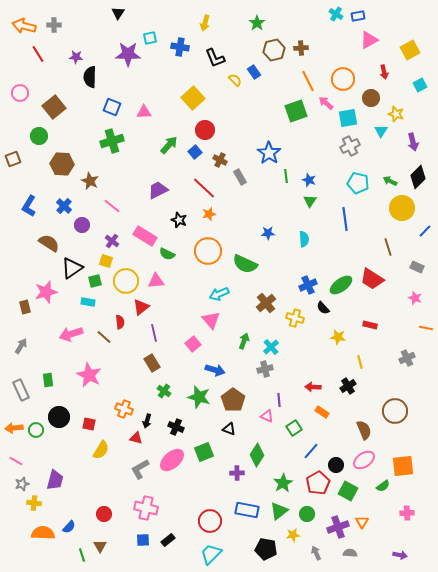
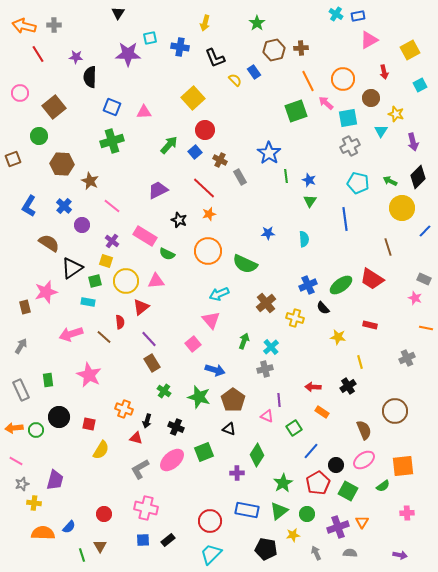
gray rectangle at (417, 267): moved 7 px right, 12 px down
purple line at (154, 333): moved 5 px left, 6 px down; rotated 30 degrees counterclockwise
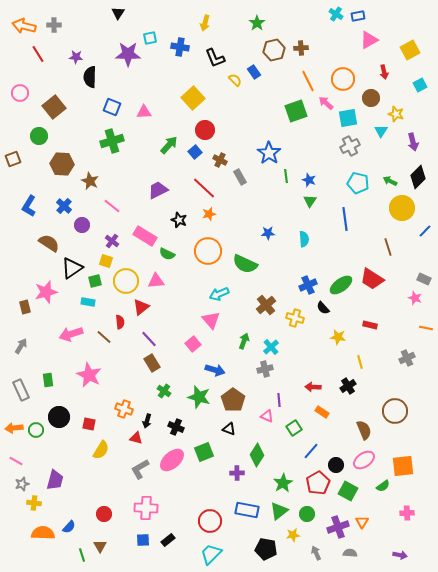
brown cross at (266, 303): moved 2 px down
pink cross at (146, 508): rotated 10 degrees counterclockwise
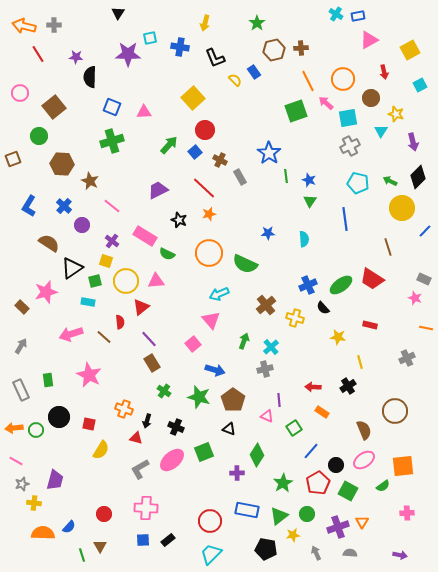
orange circle at (208, 251): moved 1 px right, 2 px down
brown rectangle at (25, 307): moved 3 px left; rotated 32 degrees counterclockwise
green triangle at (279, 511): moved 5 px down
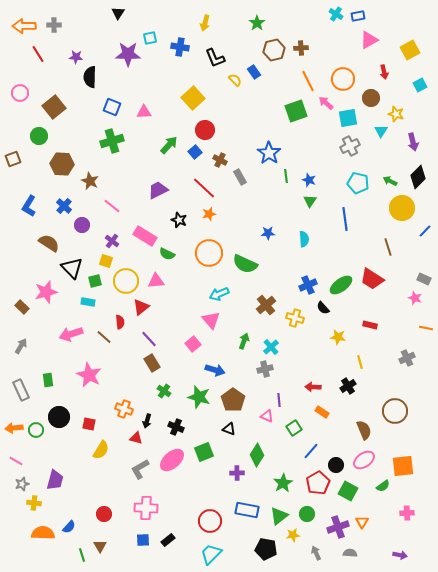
orange arrow at (24, 26): rotated 15 degrees counterclockwise
black triangle at (72, 268): rotated 40 degrees counterclockwise
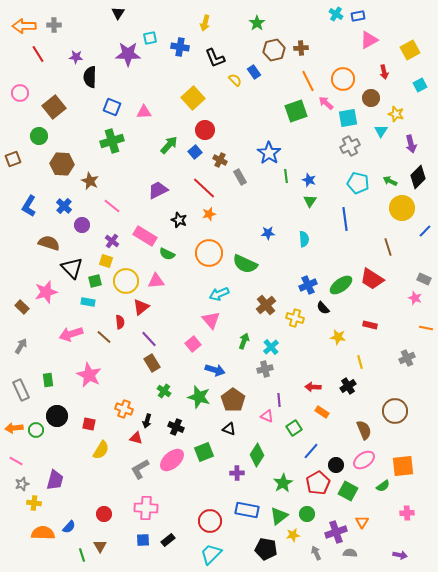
purple arrow at (413, 142): moved 2 px left, 2 px down
brown semicircle at (49, 243): rotated 15 degrees counterclockwise
black circle at (59, 417): moved 2 px left, 1 px up
purple cross at (338, 527): moved 2 px left, 5 px down
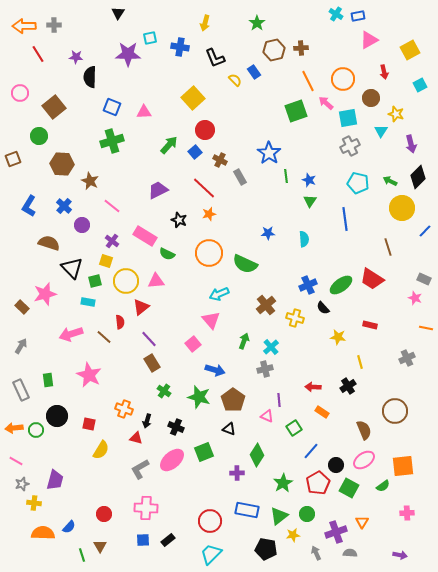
pink star at (46, 292): moved 1 px left, 2 px down
green square at (348, 491): moved 1 px right, 3 px up
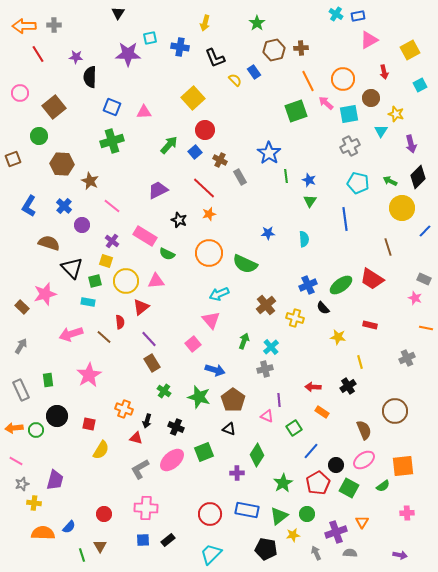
cyan square at (348, 118): moved 1 px right, 4 px up
pink star at (89, 375): rotated 15 degrees clockwise
red circle at (210, 521): moved 7 px up
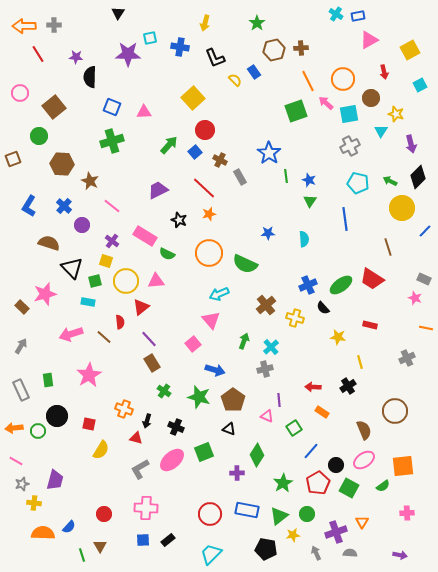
green circle at (36, 430): moved 2 px right, 1 px down
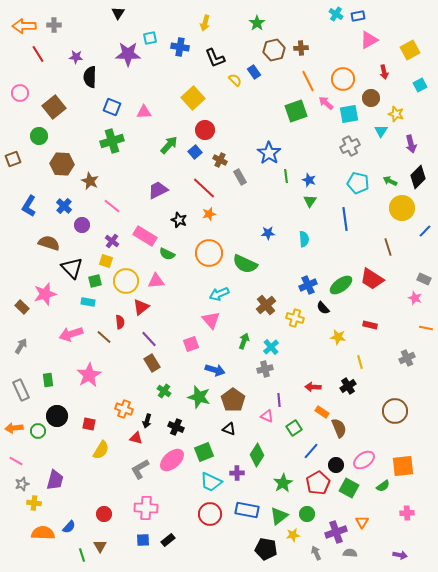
pink square at (193, 344): moved 2 px left; rotated 21 degrees clockwise
brown semicircle at (364, 430): moved 25 px left, 2 px up
cyan trapezoid at (211, 554): moved 72 px up; rotated 110 degrees counterclockwise
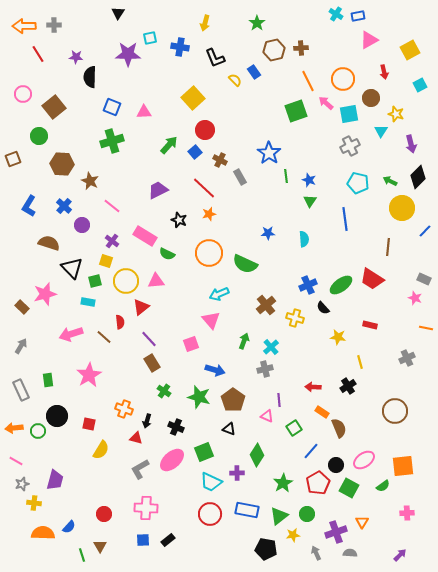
pink circle at (20, 93): moved 3 px right, 1 px down
brown line at (388, 247): rotated 24 degrees clockwise
purple arrow at (400, 555): rotated 56 degrees counterclockwise
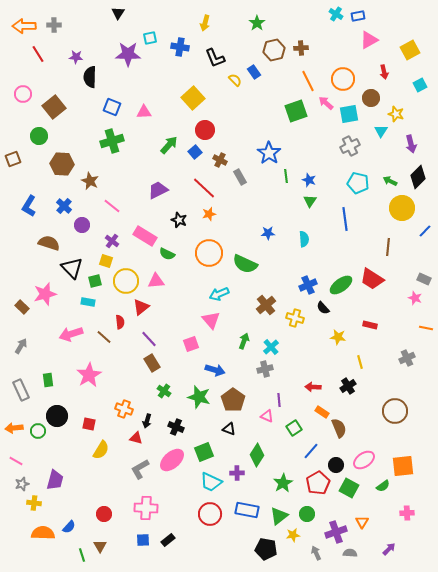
purple arrow at (400, 555): moved 11 px left, 6 px up
